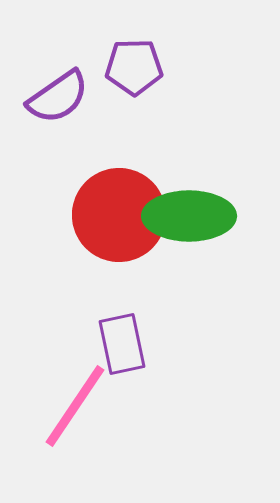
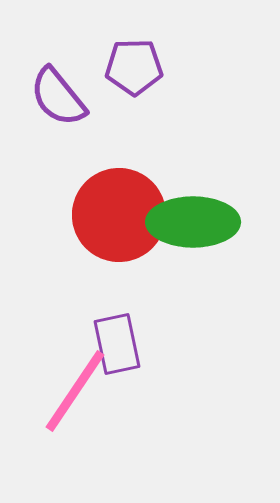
purple semicircle: rotated 86 degrees clockwise
green ellipse: moved 4 px right, 6 px down
purple rectangle: moved 5 px left
pink line: moved 15 px up
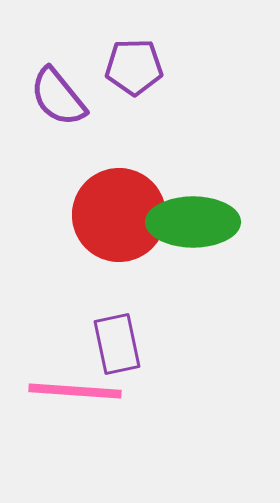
pink line: rotated 60 degrees clockwise
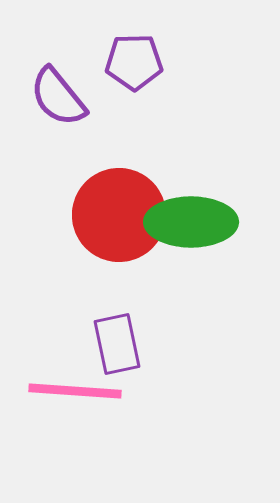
purple pentagon: moved 5 px up
green ellipse: moved 2 px left
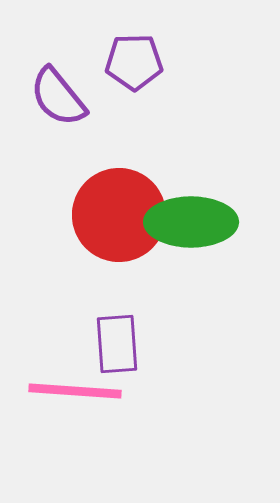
purple rectangle: rotated 8 degrees clockwise
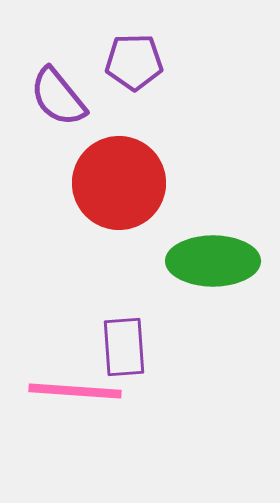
red circle: moved 32 px up
green ellipse: moved 22 px right, 39 px down
purple rectangle: moved 7 px right, 3 px down
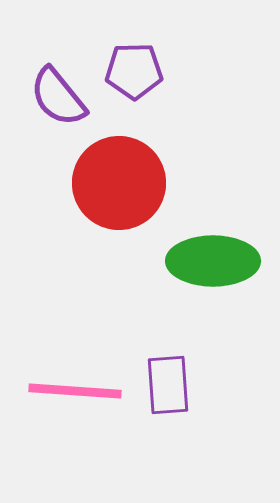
purple pentagon: moved 9 px down
purple rectangle: moved 44 px right, 38 px down
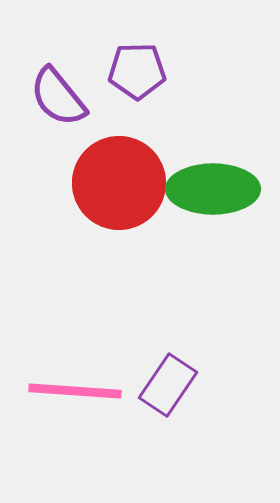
purple pentagon: moved 3 px right
green ellipse: moved 72 px up
purple rectangle: rotated 38 degrees clockwise
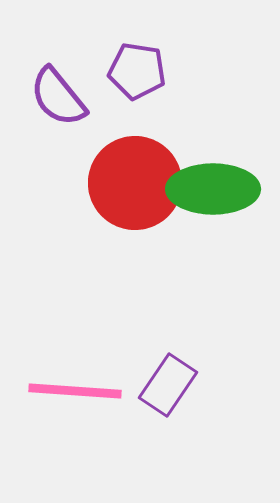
purple pentagon: rotated 10 degrees clockwise
red circle: moved 16 px right
